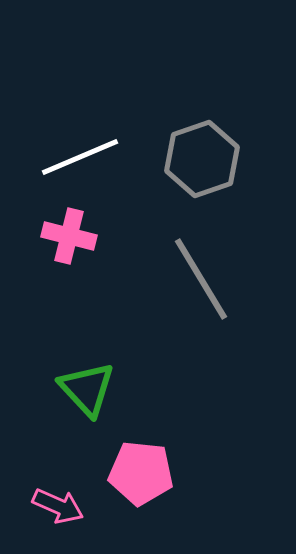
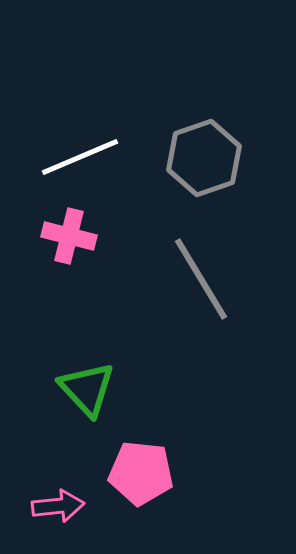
gray hexagon: moved 2 px right, 1 px up
pink arrow: rotated 30 degrees counterclockwise
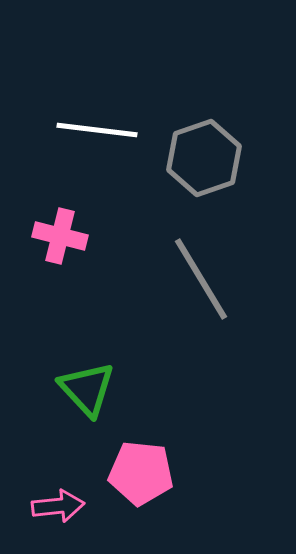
white line: moved 17 px right, 27 px up; rotated 30 degrees clockwise
pink cross: moved 9 px left
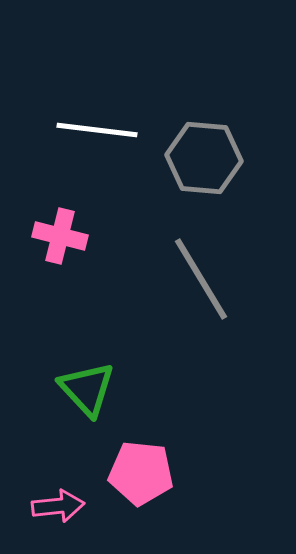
gray hexagon: rotated 24 degrees clockwise
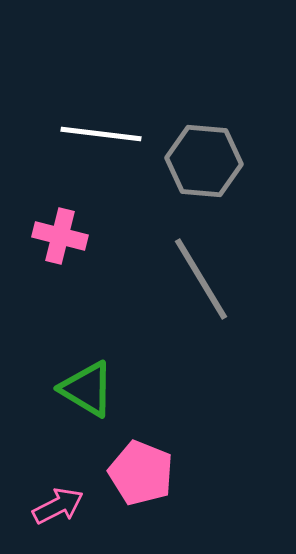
white line: moved 4 px right, 4 px down
gray hexagon: moved 3 px down
green triangle: rotated 16 degrees counterclockwise
pink pentagon: rotated 16 degrees clockwise
pink arrow: rotated 21 degrees counterclockwise
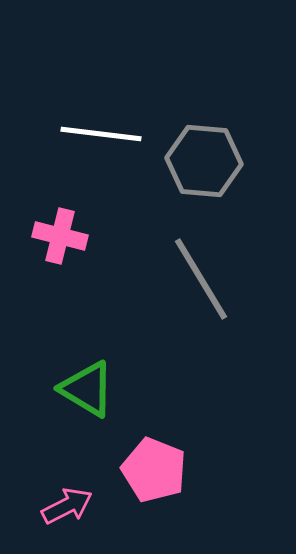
pink pentagon: moved 13 px right, 3 px up
pink arrow: moved 9 px right
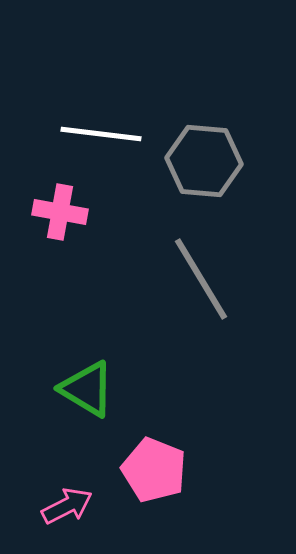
pink cross: moved 24 px up; rotated 4 degrees counterclockwise
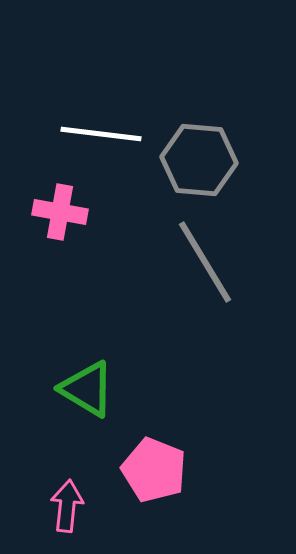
gray hexagon: moved 5 px left, 1 px up
gray line: moved 4 px right, 17 px up
pink arrow: rotated 57 degrees counterclockwise
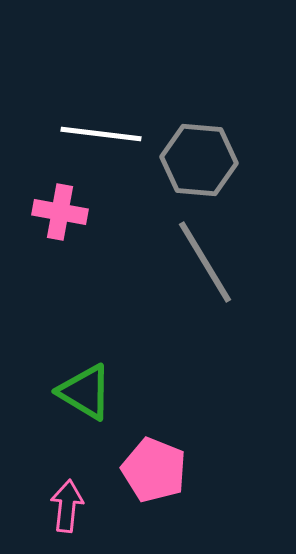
green triangle: moved 2 px left, 3 px down
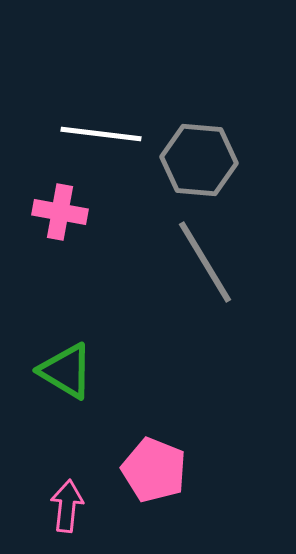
green triangle: moved 19 px left, 21 px up
